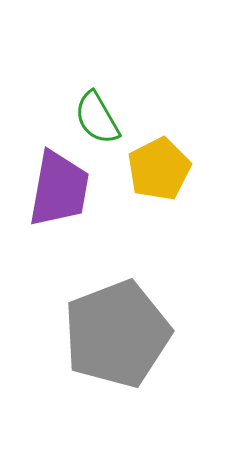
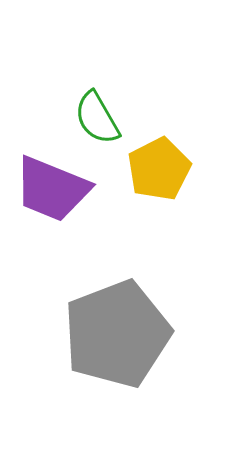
purple trapezoid: moved 7 px left; rotated 102 degrees clockwise
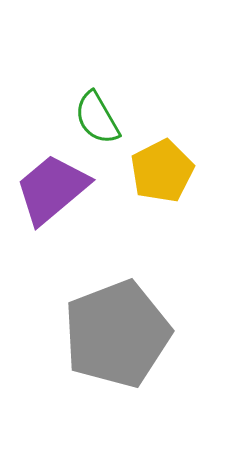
yellow pentagon: moved 3 px right, 2 px down
purple trapezoid: rotated 118 degrees clockwise
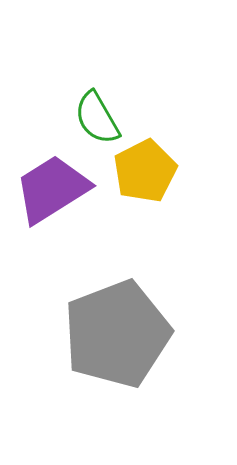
yellow pentagon: moved 17 px left
purple trapezoid: rotated 8 degrees clockwise
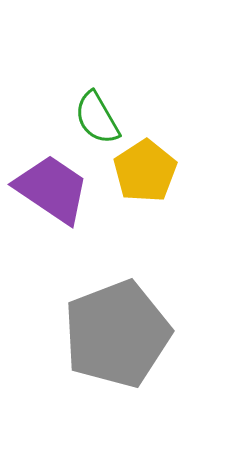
yellow pentagon: rotated 6 degrees counterclockwise
purple trapezoid: rotated 66 degrees clockwise
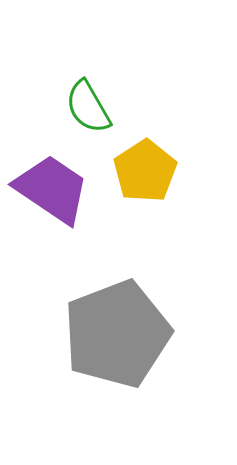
green semicircle: moved 9 px left, 11 px up
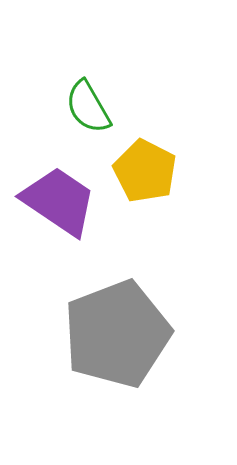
yellow pentagon: rotated 12 degrees counterclockwise
purple trapezoid: moved 7 px right, 12 px down
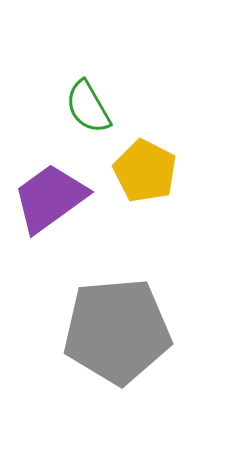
purple trapezoid: moved 9 px left, 3 px up; rotated 70 degrees counterclockwise
gray pentagon: moved 3 px up; rotated 16 degrees clockwise
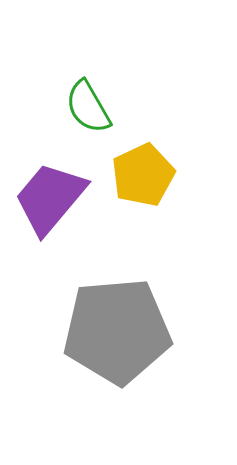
yellow pentagon: moved 2 px left, 4 px down; rotated 20 degrees clockwise
purple trapezoid: rotated 14 degrees counterclockwise
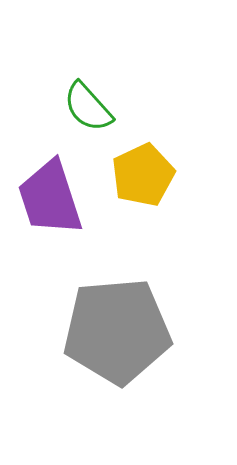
green semicircle: rotated 12 degrees counterclockwise
purple trapezoid: rotated 58 degrees counterclockwise
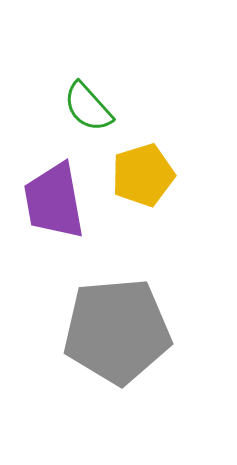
yellow pentagon: rotated 8 degrees clockwise
purple trapezoid: moved 4 px right, 3 px down; rotated 8 degrees clockwise
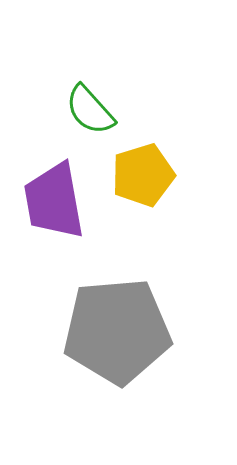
green semicircle: moved 2 px right, 3 px down
